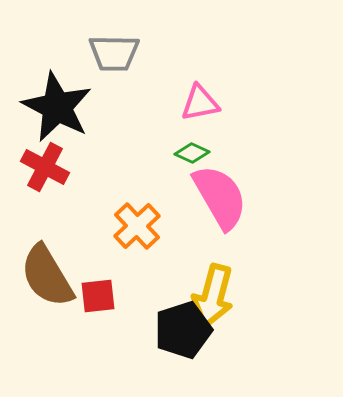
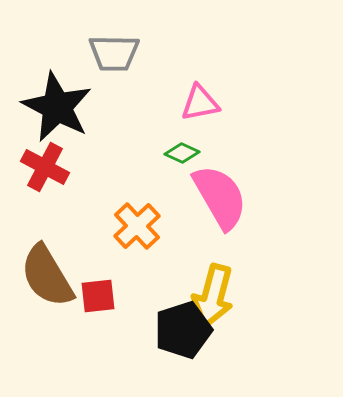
green diamond: moved 10 px left
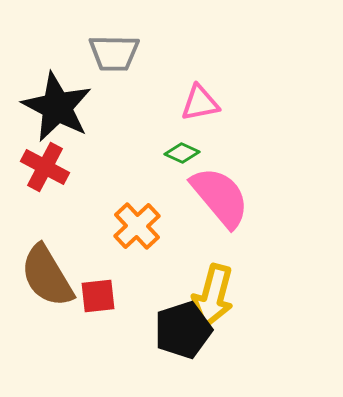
pink semicircle: rotated 10 degrees counterclockwise
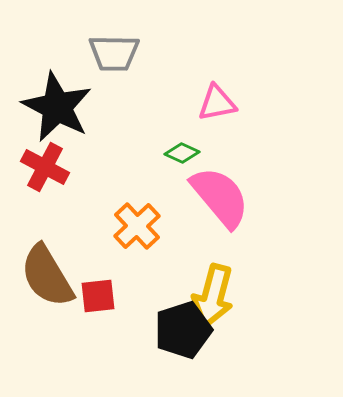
pink triangle: moved 17 px right
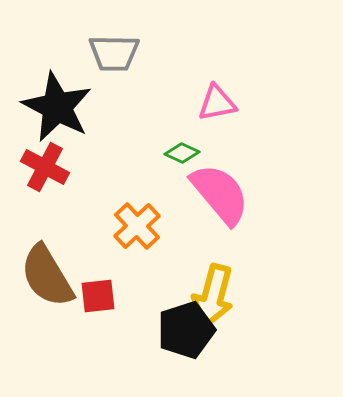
pink semicircle: moved 3 px up
black pentagon: moved 3 px right
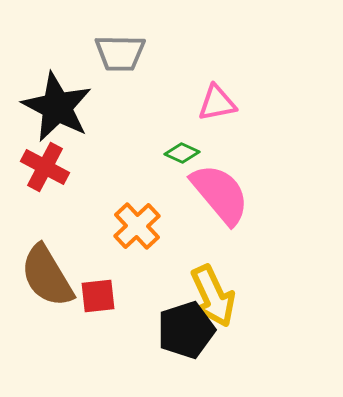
gray trapezoid: moved 6 px right
yellow arrow: rotated 40 degrees counterclockwise
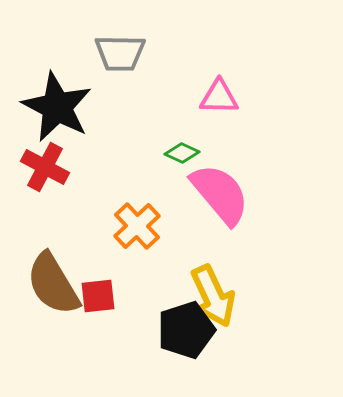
pink triangle: moved 2 px right, 6 px up; rotated 12 degrees clockwise
brown semicircle: moved 6 px right, 8 px down
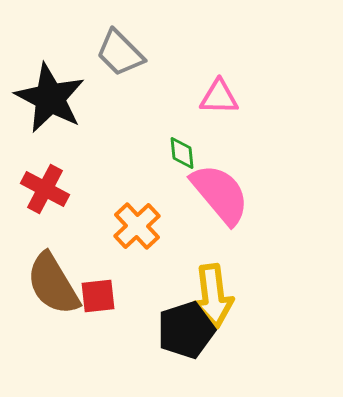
gray trapezoid: rotated 44 degrees clockwise
black star: moved 7 px left, 9 px up
green diamond: rotated 60 degrees clockwise
red cross: moved 22 px down
yellow arrow: rotated 18 degrees clockwise
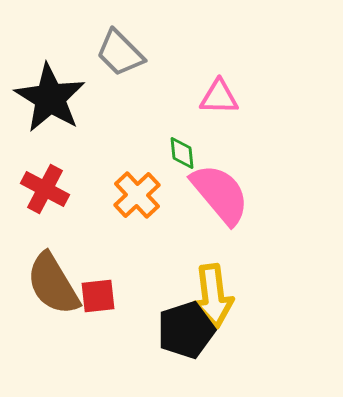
black star: rotated 4 degrees clockwise
orange cross: moved 31 px up
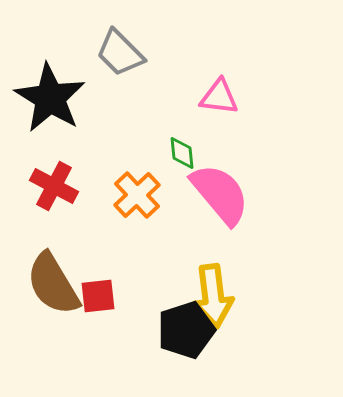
pink triangle: rotated 6 degrees clockwise
red cross: moved 9 px right, 3 px up
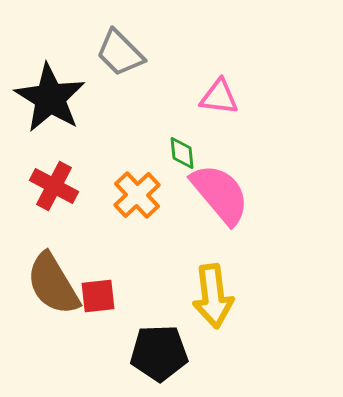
black pentagon: moved 27 px left, 23 px down; rotated 16 degrees clockwise
